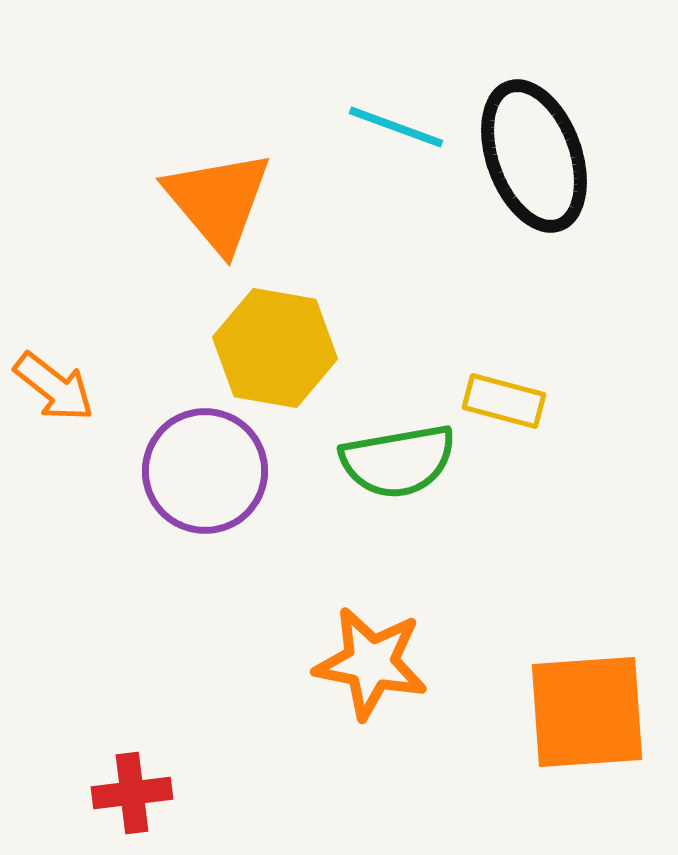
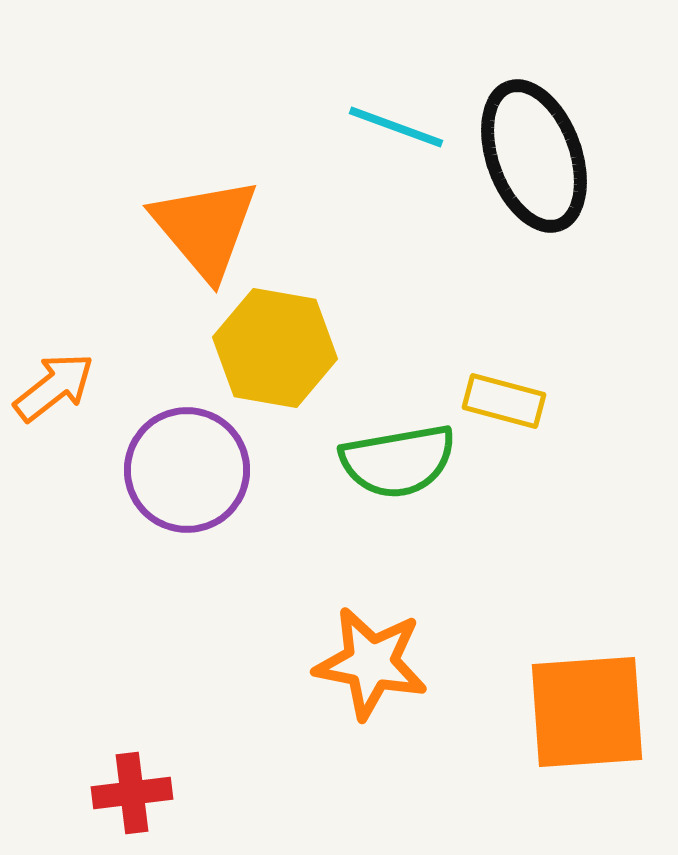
orange triangle: moved 13 px left, 27 px down
orange arrow: rotated 76 degrees counterclockwise
purple circle: moved 18 px left, 1 px up
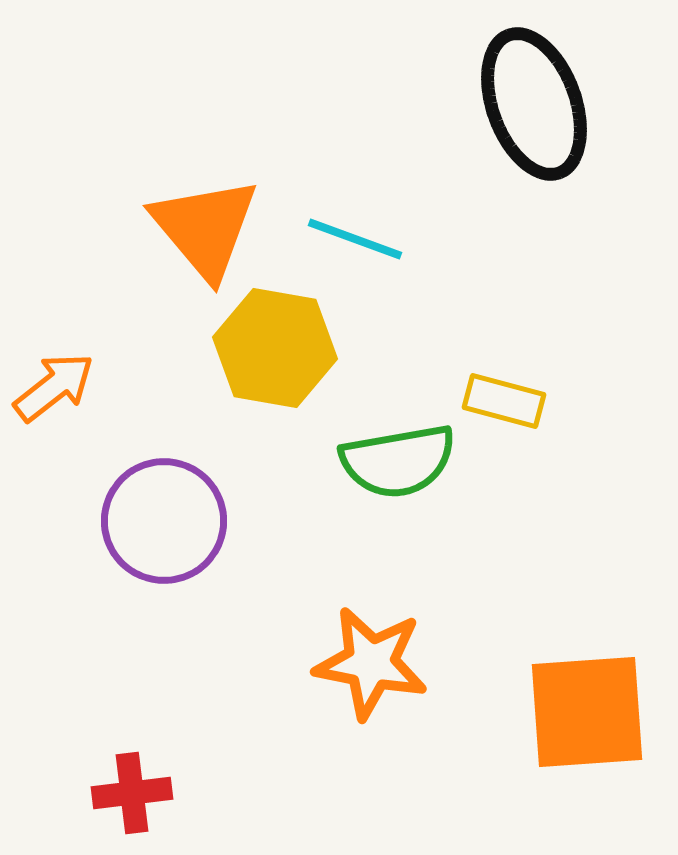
cyan line: moved 41 px left, 112 px down
black ellipse: moved 52 px up
purple circle: moved 23 px left, 51 px down
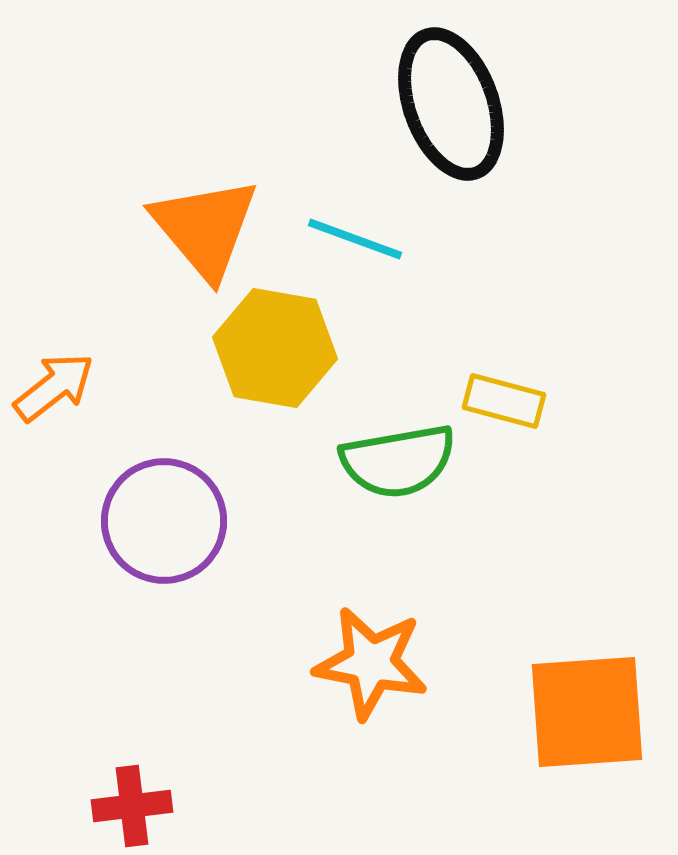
black ellipse: moved 83 px left
red cross: moved 13 px down
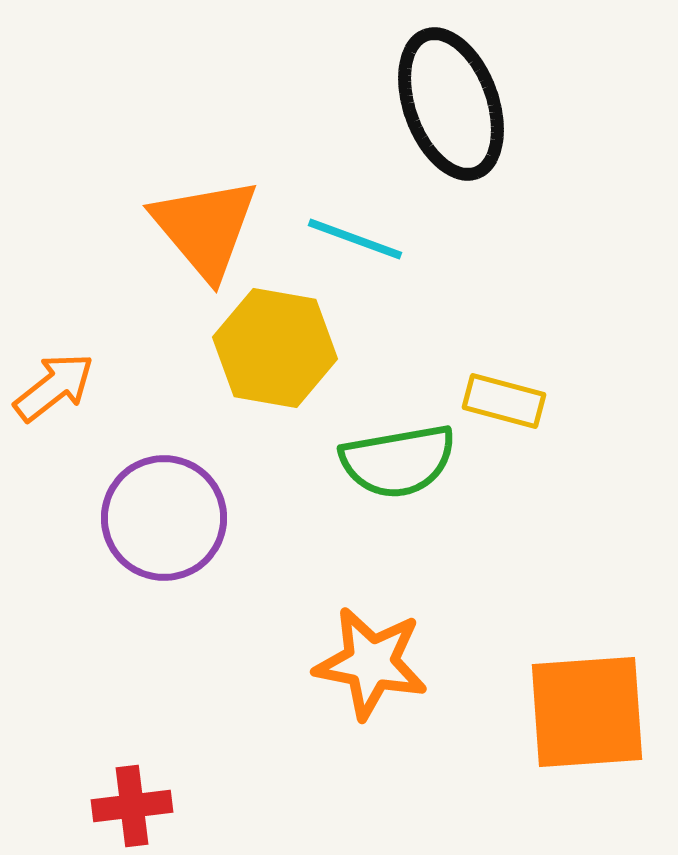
purple circle: moved 3 px up
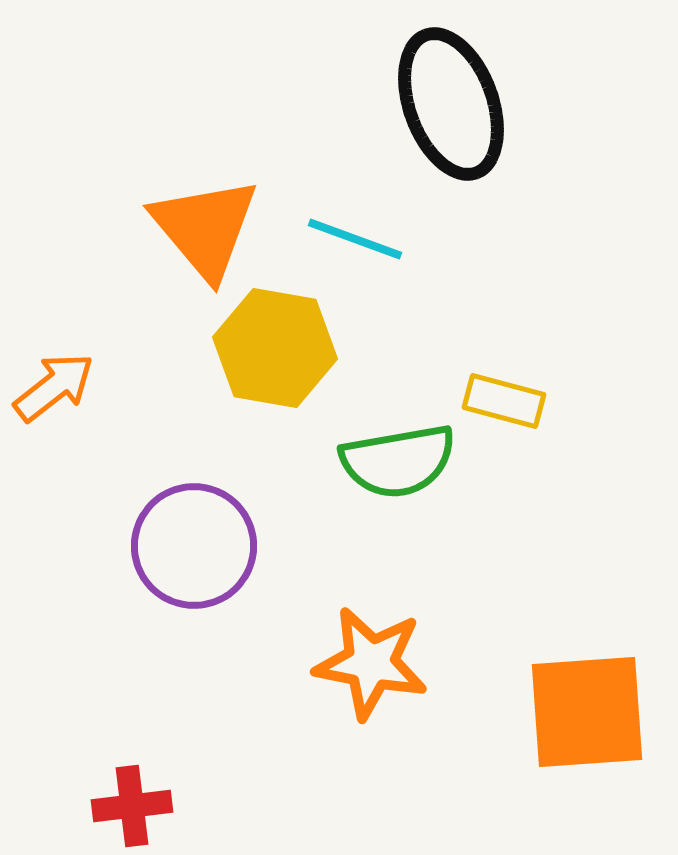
purple circle: moved 30 px right, 28 px down
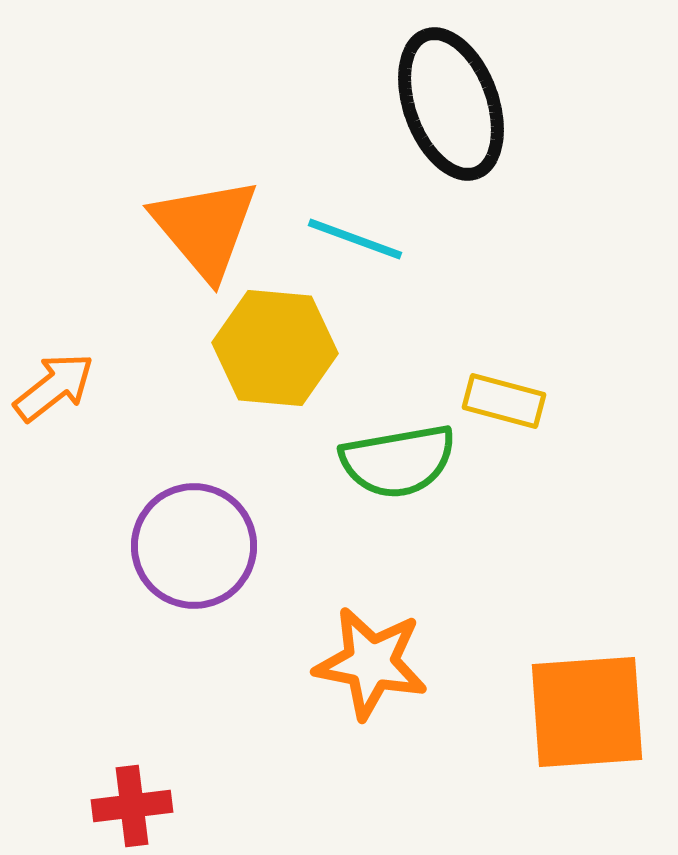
yellow hexagon: rotated 5 degrees counterclockwise
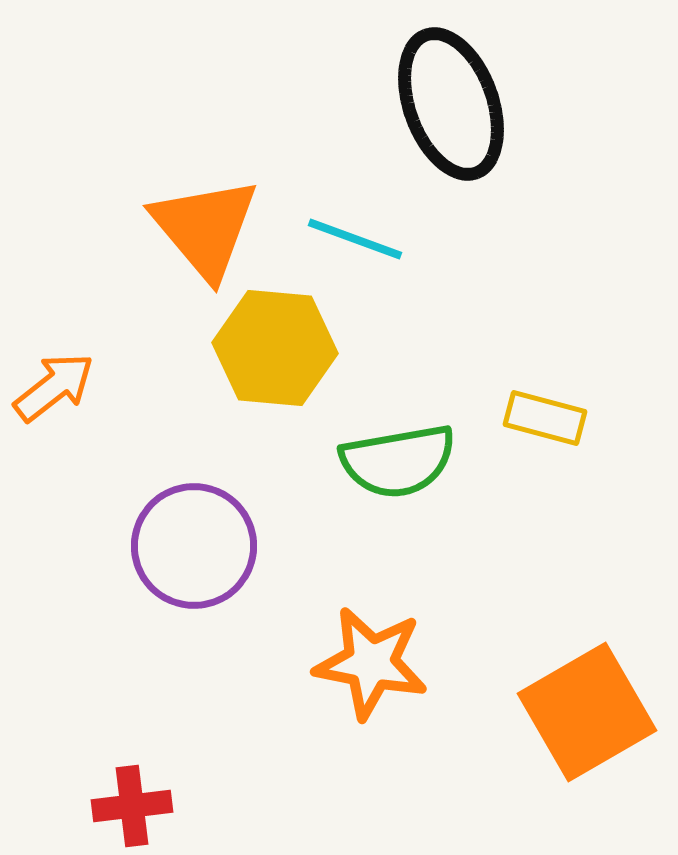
yellow rectangle: moved 41 px right, 17 px down
orange square: rotated 26 degrees counterclockwise
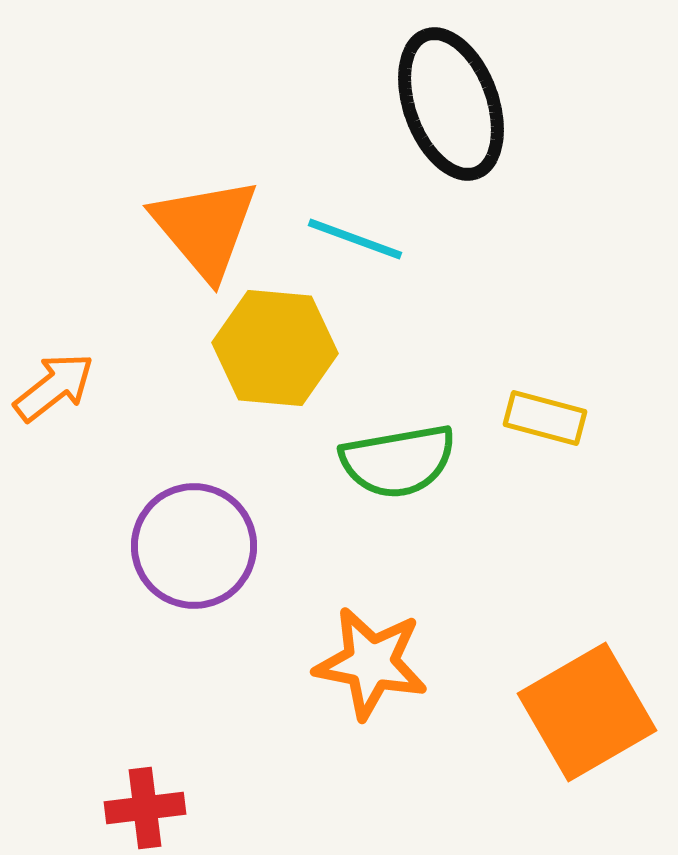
red cross: moved 13 px right, 2 px down
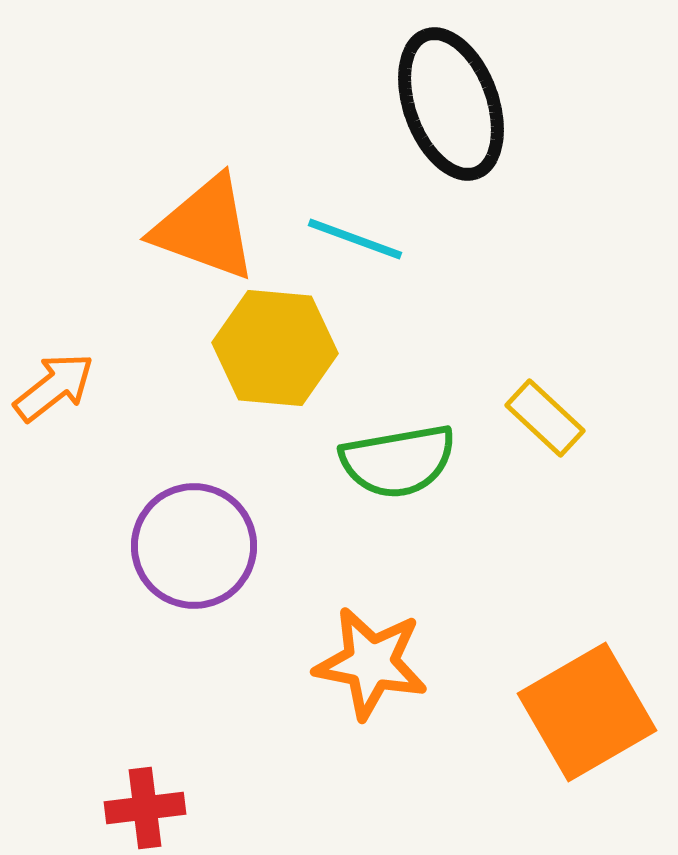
orange triangle: rotated 30 degrees counterclockwise
yellow rectangle: rotated 28 degrees clockwise
